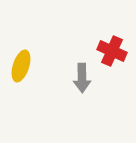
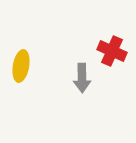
yellow ellipse: rotated 8 degrees counterclockwise
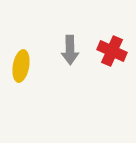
gray arrow: moved 12 px left, 28 px up
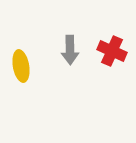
yellow ellipse: rotated 20 degrees counterclockwise
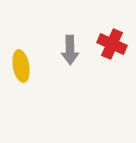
red cross: moved 7 px up
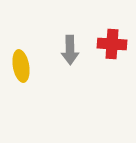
red cross: rotated 20 degrees counterclockwise
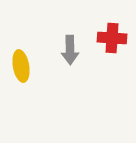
red cross: moved 6 px up
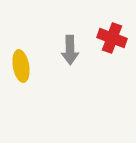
red cross: rotated 16 degrees clockwise
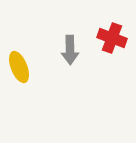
yellow ellipse: moved 2 px left, 1 px down; rotated 12 degrees counterclockwise
